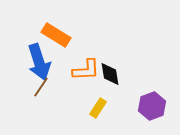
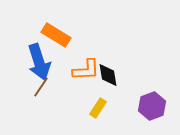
black diamond: moved 2 px left, 1 px down
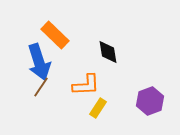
orange rectangle: moved 1 px left; rotated 12 degrees clockwise
orange L-shape: moved 15 px down
black diamond: moved 23 px up
purple hexagon: moved 2 px left, 5 px up
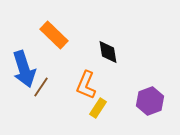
orange rectangle: moved 1 px left
blue arrow: moved 15 px left, 7 px down
orange L-shape: rotated 116 degrees clockwise
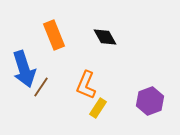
orange rectangle: rotated 24 degrees clockwise
black diamond: moved 3 px left, 15 px up; rotated 20 degrees counterclockwise
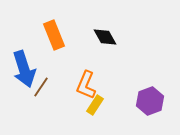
yellow rectangle: moved 3 px left, 3 px up
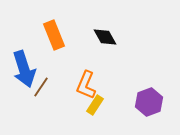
purple hexagon: moved 1 px left, 1 px down
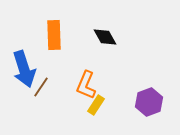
orange rectangle: rotated 20 degrees clockwise
yellow rectangle: moved 1 px right
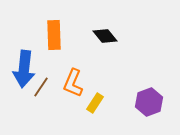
black diamond: moved 1 px up; rotated 10 degrees counterclockwise
blue arrow: rotated 24 degrees clockwise
orange L-shape: moved 13 px left, 2 px up
yellow rectangle: moved 1 px left, 2 px up
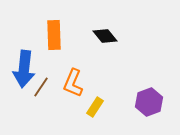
yellow rectangle: moved 4 px down
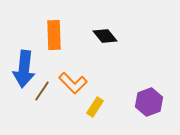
orange L-shape: rotated 68 degrees counterclockwise
brown line: moved 1 px right, 4 px down
